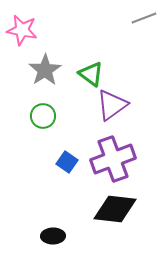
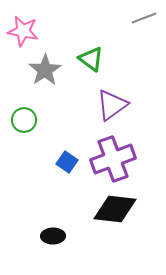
pink star: moved 1 px right, 1 px down
green triangle: moved 15 px up
green circle: moved 19 px left, 4 px down
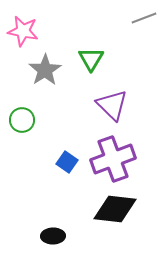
green triangle: rotated 24 degrees clockwise
purple triangle: rotated 40 degrees counterclockwise
green circle: moved 2 px left
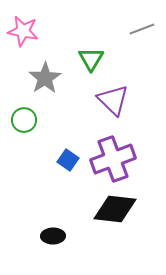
gray line: moved 2 px left, 11 px down
gray star: moved 8 px down
purple triangle: moved 1 px right, 5 px up
green circle: moved 2 px right
blue square: moved 1 px right, 2 px up
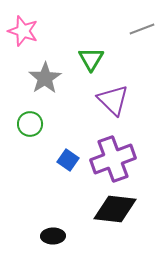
pink star: rotated 8 degrees clockwise
green circle: moved 6 px right, 4 px down
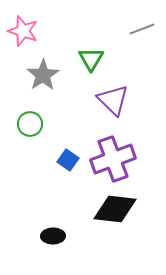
gray star: moved 2 px left, 3 px up
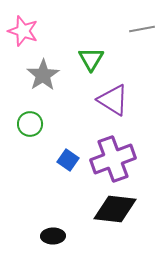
gray line: rotated 10 degrees clockwise
purple triangle: rotated 12 degrees counterclockwise
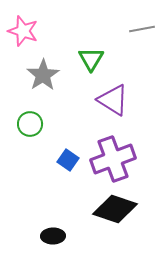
black diamond: rotated 12 degrees clockwise
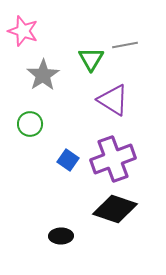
gray line: moved 17 px left, 16 px down
black ellipse: moved 8 px right
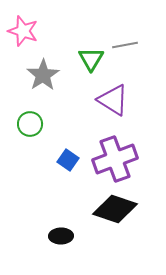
purple cross: moved 2 px right
